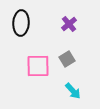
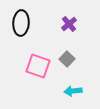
gray square: rotated 14 degrees counterclockwise
pink square: rotated 20 degrees clockwise
cyan arrow: rotated 126 degrees clockwise
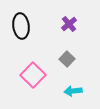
black ellipse: moved 3 px down; rotated 10 degrees counterclockwise
pink square: moved 5 px left, 9 px down; rotated 25 degrees clockwise
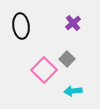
purple cross: moved 4 px right, 1 px up
pink square: moved 11 px right, 5 px up
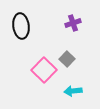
purple cross: rotated 21 degrees clockwise
